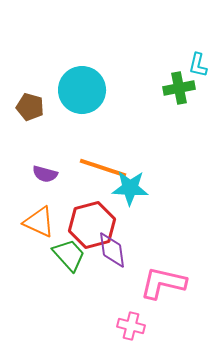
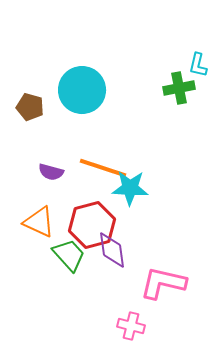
purple semicircle: moved 6 px right, 2 px up
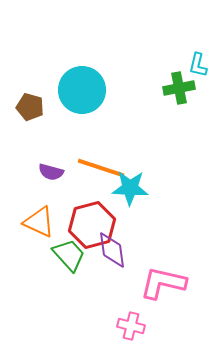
orange line: moved 2 px left
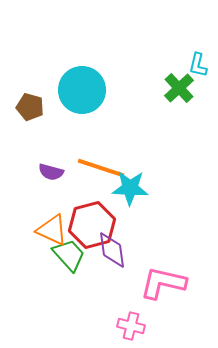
green cross: rotated 32 degrees counterclockwise
orange triangle: moved 13 px right, 8 px down
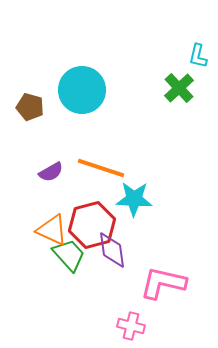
cyan L-shape: moved 9 px up
purple semicircle: rotated 45 degrees counterclockwise
cyan star: moved 4 px right, 11 px down
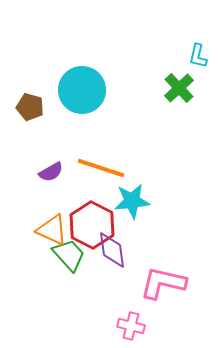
cyan star: moved 2 px left, 2 px down; rotated 9 degrees counterclockwise
red hexagon: rotated 18 degrees counterclockwise
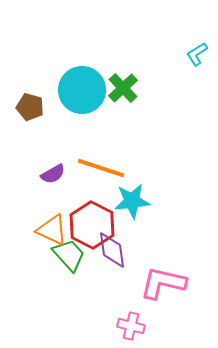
cyan L-shape: moved 1 px left, 2 px up; rotated 45 degrees clockwise
green cross: moved 56 px left
purple semicircle: moved 2 px right, 2 px down
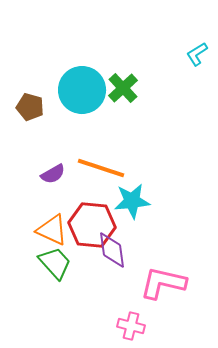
red hexagon: rotated 21 degrees counterclockwise
green trapezoid: moved 14 px left, 8 px down
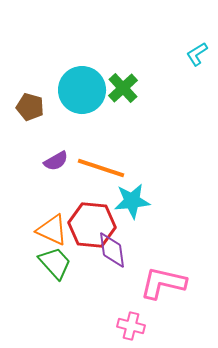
purple semicircle: moved 3 px right, 13 px up
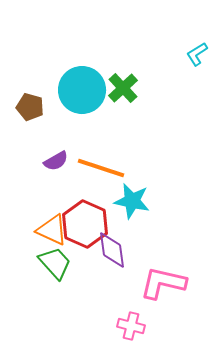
cyan star: rotated 18 degrees clockwise
red hexagon: moved 7 px left, 1 px up; rotated 18 degrees clockwise
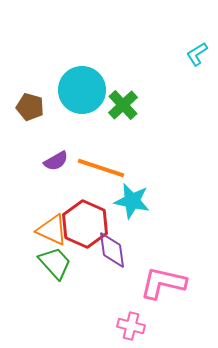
green cross: moved 17 px down
